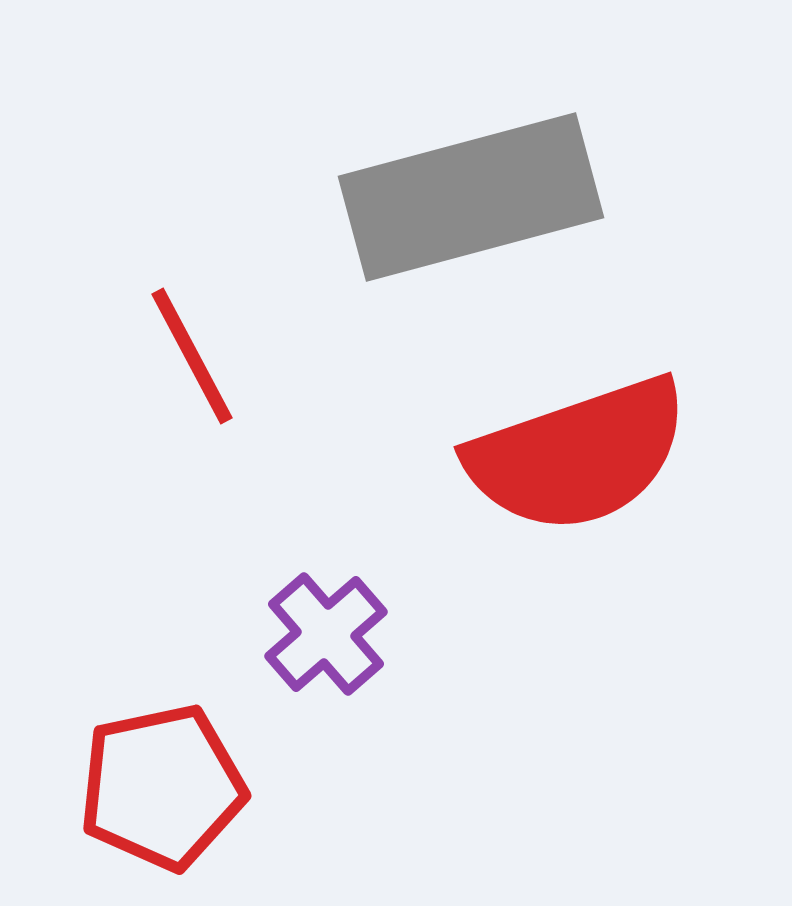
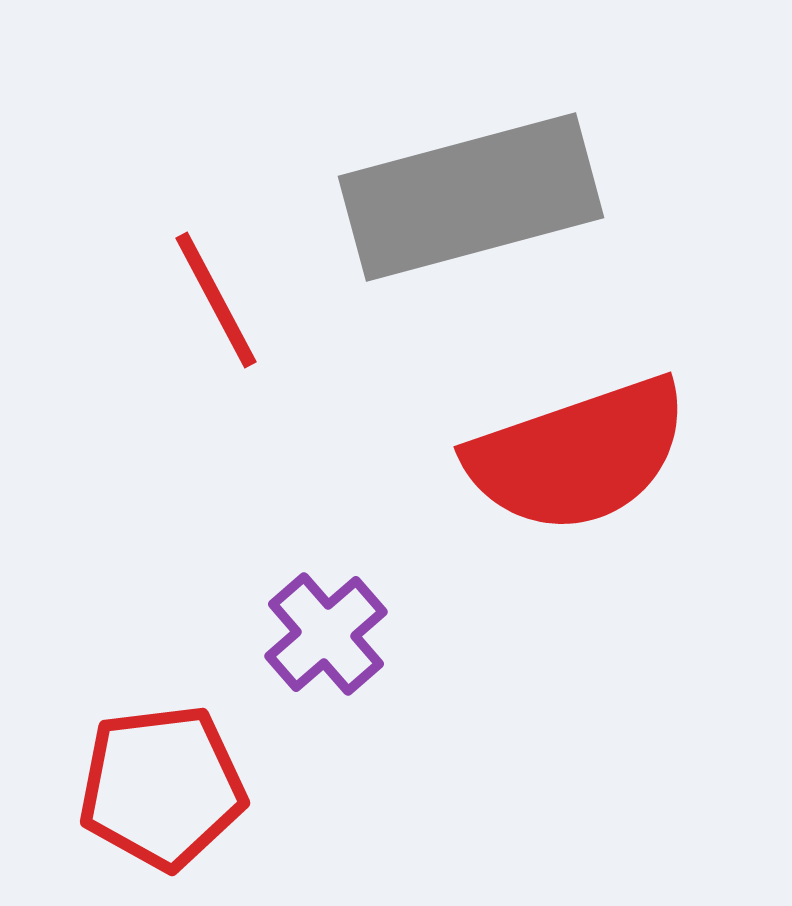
red line: moved 24 px right, 56 px up
red pentagon: rotated 5 degrees clockwise
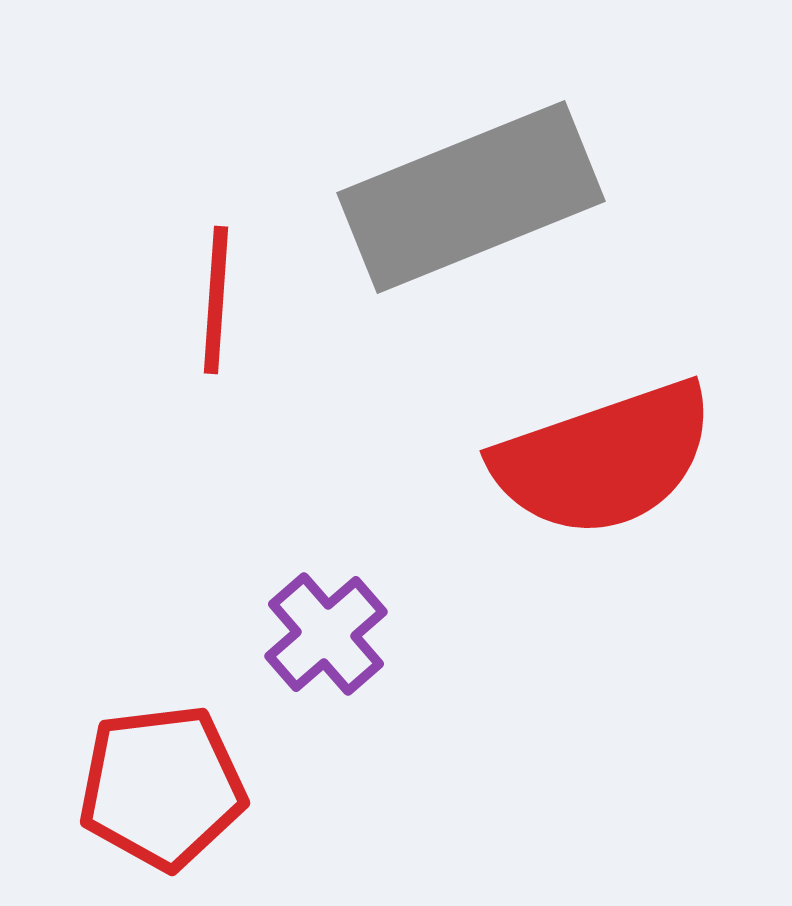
gray rectangle: rotated 7 degrees counterclockwise
red line: rotated 32 degrees clockwise
red semicircle: moved 26 px right, 4 px down
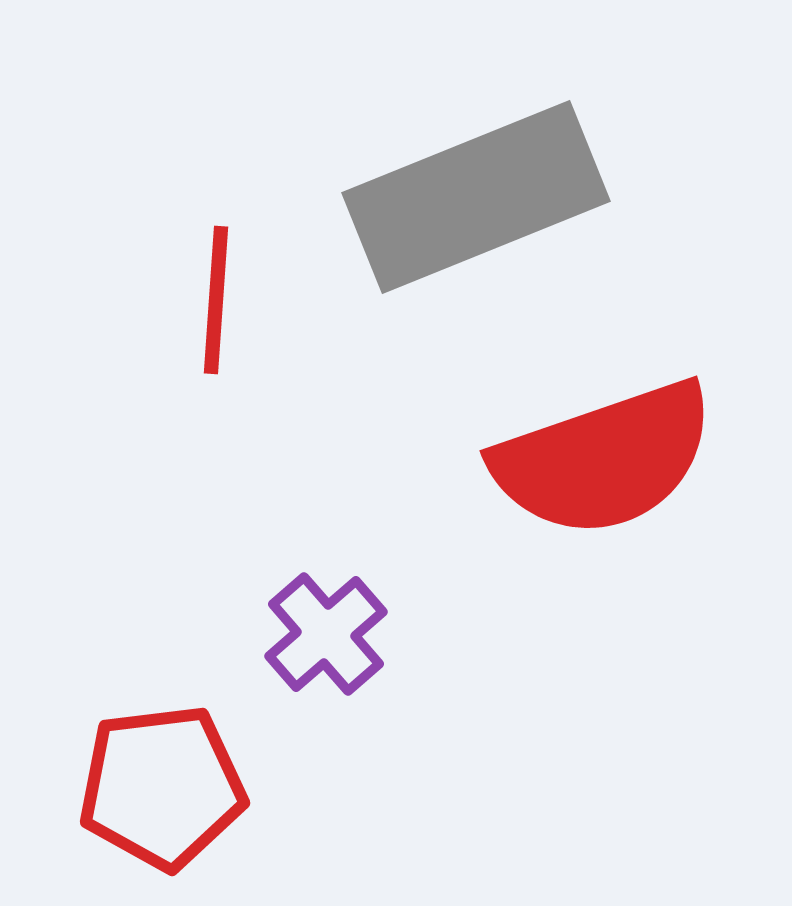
gray rectangle: moved 5 px right
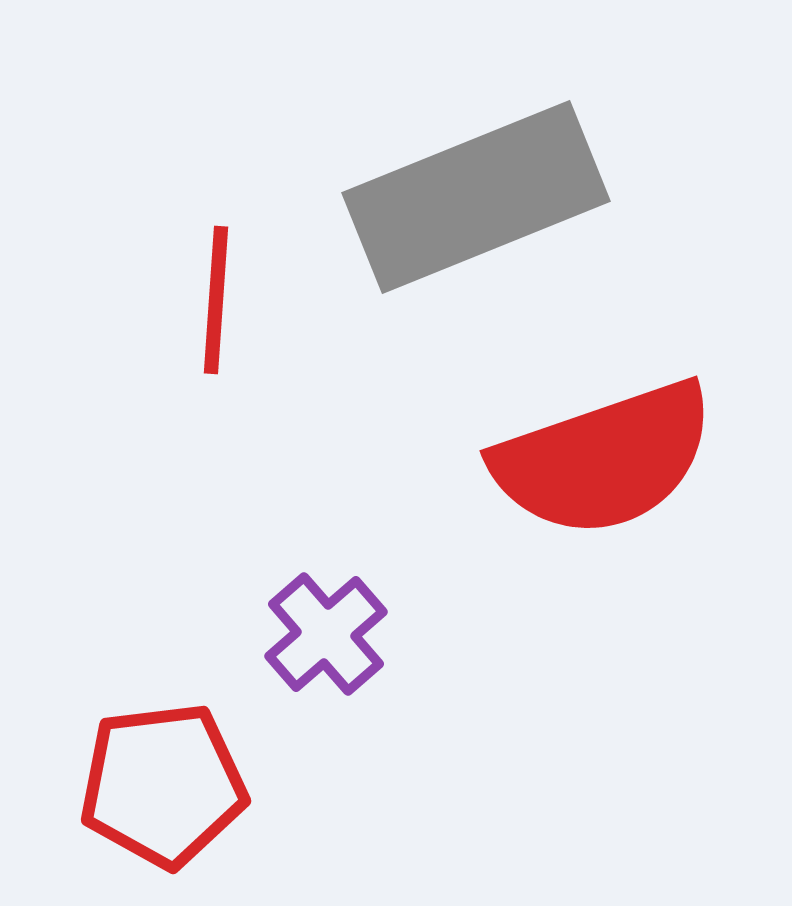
red pentagon: moved 1 px right, 2 px up
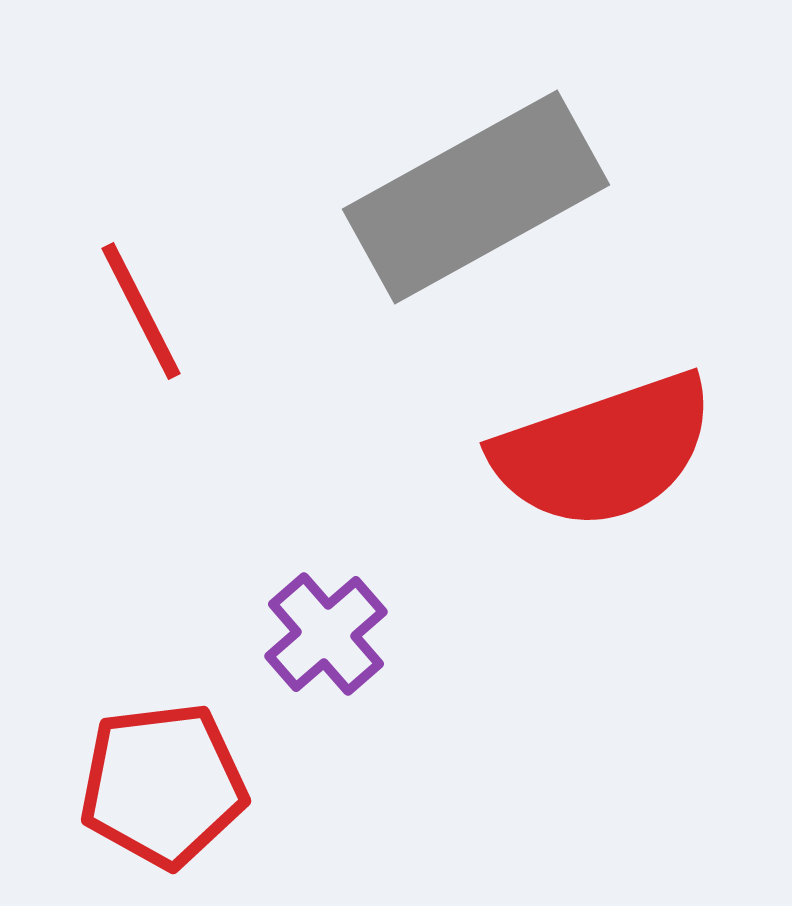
gray rectangle: rotated 7 degrees counterclockwise
red line: moved 75 px left, 11 px down; rotated 31 degrees counterclockwise
red semicircle: moved 8 px up
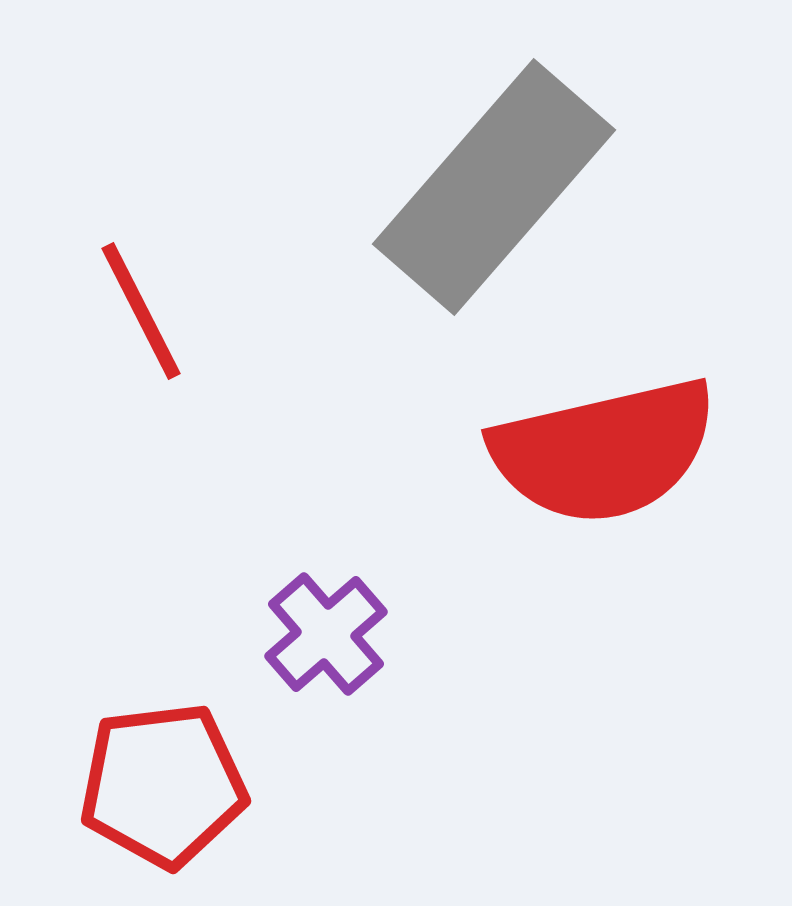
gray rectangle: moved 18 px right, 10 px up; rotated 20 degrees counterclockwise
red semicircle: rotated 6 degrees clockwise
